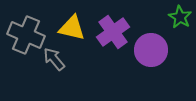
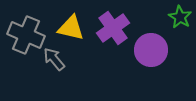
yellow triangle: moved 1 px left
purple cross: moved 4 px up
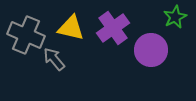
green star: moved 5 px left; rotated 15 degrees clockwise
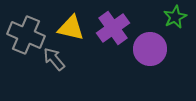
purple circle: moved 1 px left, 1 px up
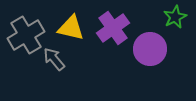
gray cross: rotated 36 degrees clockwise
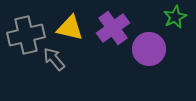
yellow triangle: moved 1 px left
gray cross: rotated 18 degrees clockwise
purple circle: moved 1 px left
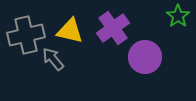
green star: moved 3 px right, 1 px up; rotated 10 degrees counterclockwise
yellow triangle: moved 3 px down
purple circle: moved 4 px left, 8 px down
gray arrow: moved 1 px left
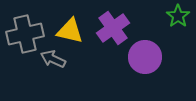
gray cross: moved 1 px left, 1 px up
gray arrow: rotated 25 degrees counterclockwise
